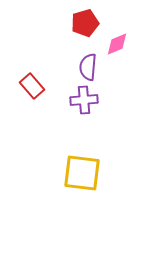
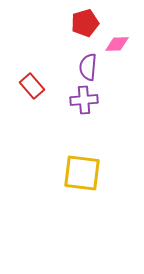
pink diamond: rotated 20 degrees clockwise
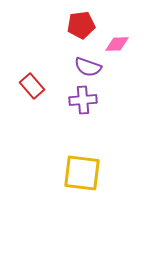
red pentagon: moved 4 px left, 2 px down; rotated 8 degrees clockwise
purple semicircle: rotated 76 degrees counterclockwise
purple cross: moved 1 px left
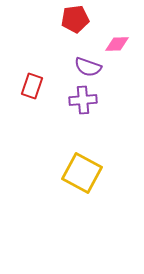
red pentagon: moved 6 px left, 6 px up
red rectangle: rotated 60 degrees clockwise
yellow square: rotated 21 degrees clockwise
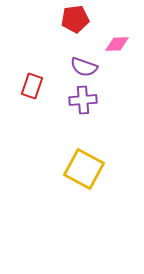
purple semicircle: moved 4 px left
yellow square: moved 2 px right, 4 px up
